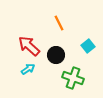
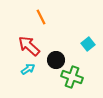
orange line: moved 18 px left, 6 px up
cyan square: moved 2 px up
black circle: moved 5 px down
green cross: moved 1 px left, 1 px up
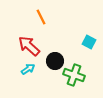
cyan square: moved 1 px right, 2 px up; rotated 24 degrees counterclockwise
black circle: moved 1 px left, 1 px down
green cross: moved 2 px right, 2 px up
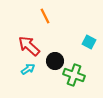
orange line: moved 4 px right, 1 px up
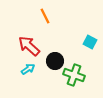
cyan square: moved 1 px right
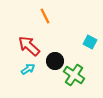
green cross: rotated 15 degrees clockwise
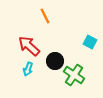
cyan arrow: rotated 144 degrees clockwise
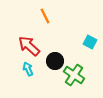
cyan arrow: rotated 136 degrees clockwise
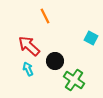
cyan square: moved 1 px right, 4 px up
green cross: moved 5 px down
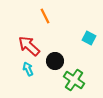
cyan square: moved 2 px left
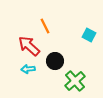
orange line: moved 10 px down
cyan square: moved 3 px up
cyan arrow: rotated 72 degrees counterclockwise
green cross: moved 1 px right, 1 px down; rotated 15 degrees clockwise
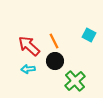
orange line: moved 9 px right, 15 px down
